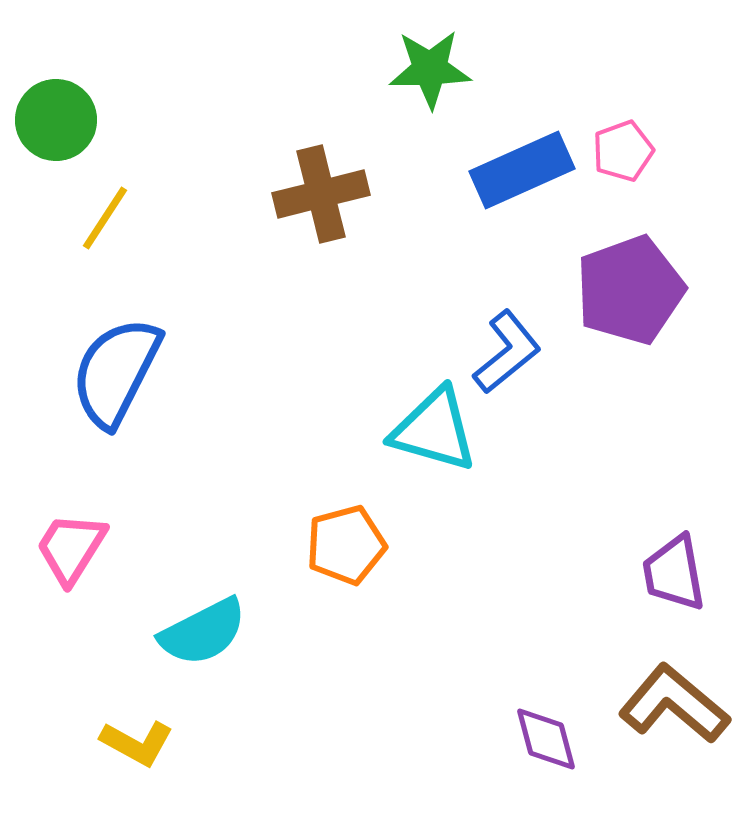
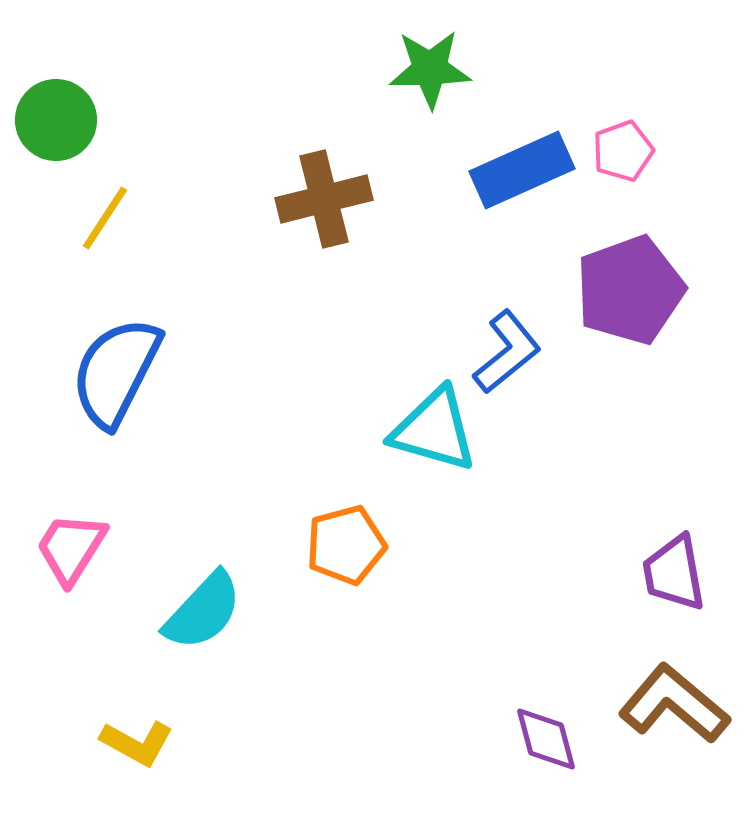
brown cross: moved 3 px right, 5 px down
cyan semicircle: moved 21 px up; rotated 20 degrees counterclockwise
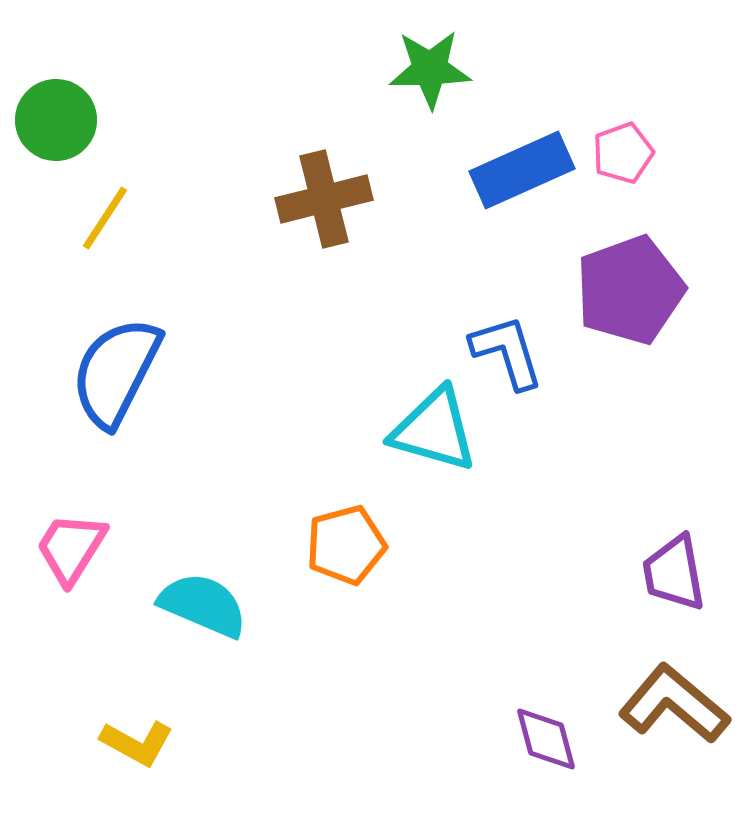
pink pentagon: moved 2 px down
blue L-shape: rotated 68 degrees counterclockwise
cyan semicircle: moved 6 px up; rotated 110 degrees counterclockwise
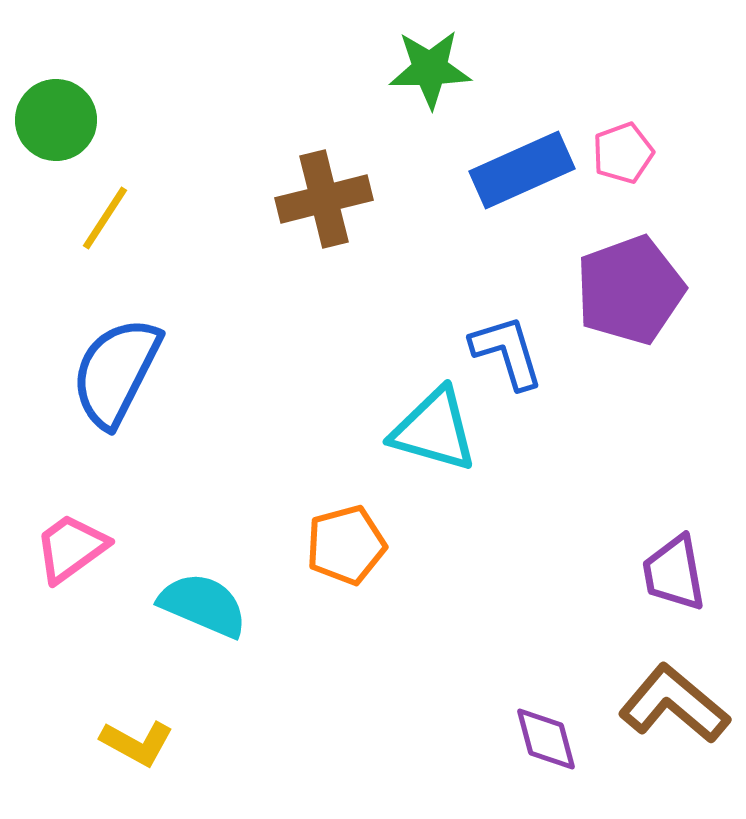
pink trapezoid: rotated 22 degrees clockwise
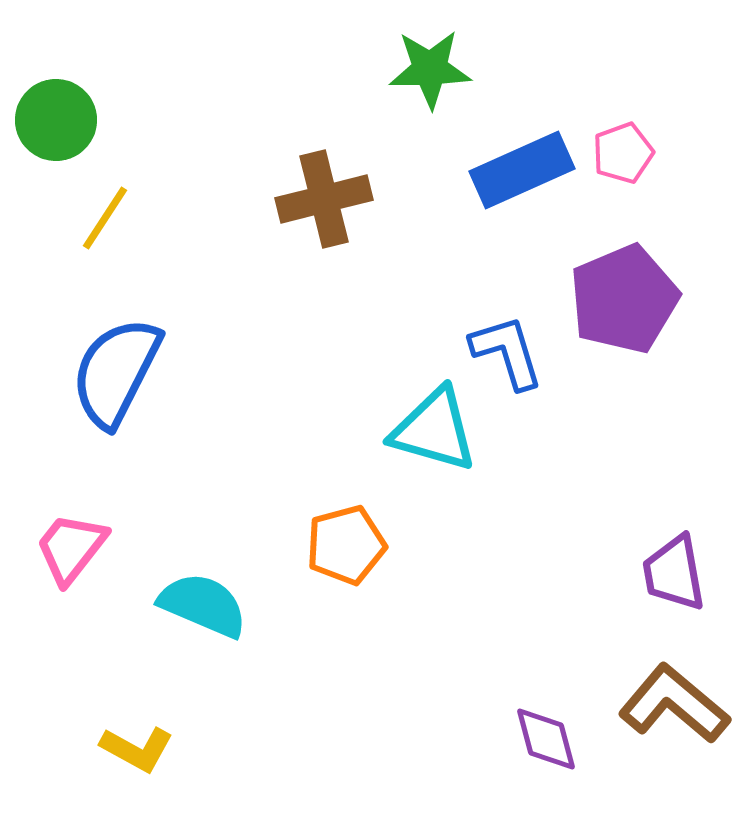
purple pentagon: moved 6 px left, 9 px down; rotated 3 degrees counterclockwise
pink trapezoid: rotated 16 degrees counterclockwise
yellow L-shape: moved 6 px down
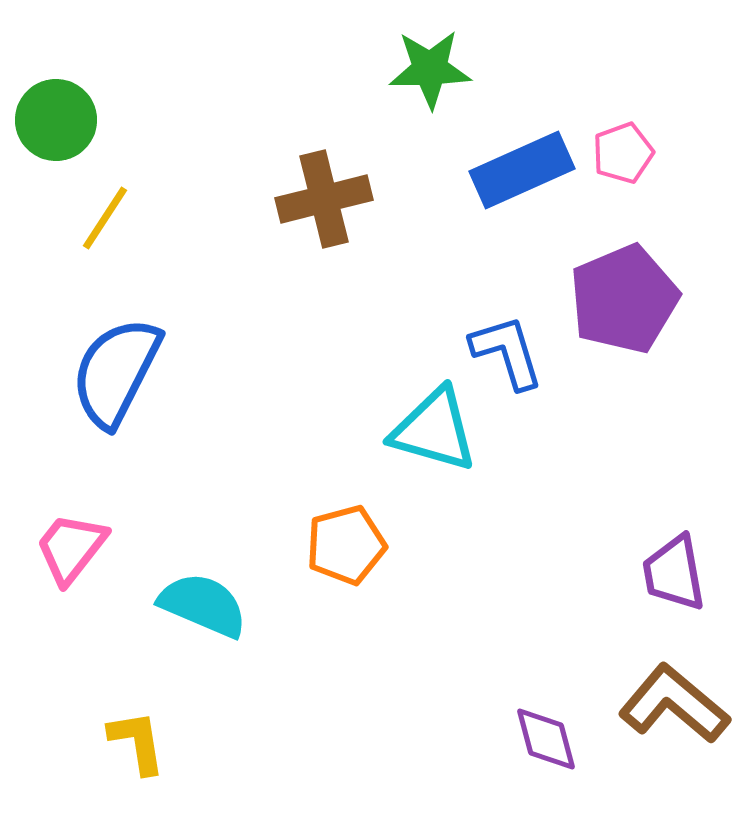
yellow L-shape: moved 7 px up; rotated 128 degrees counterclockwise
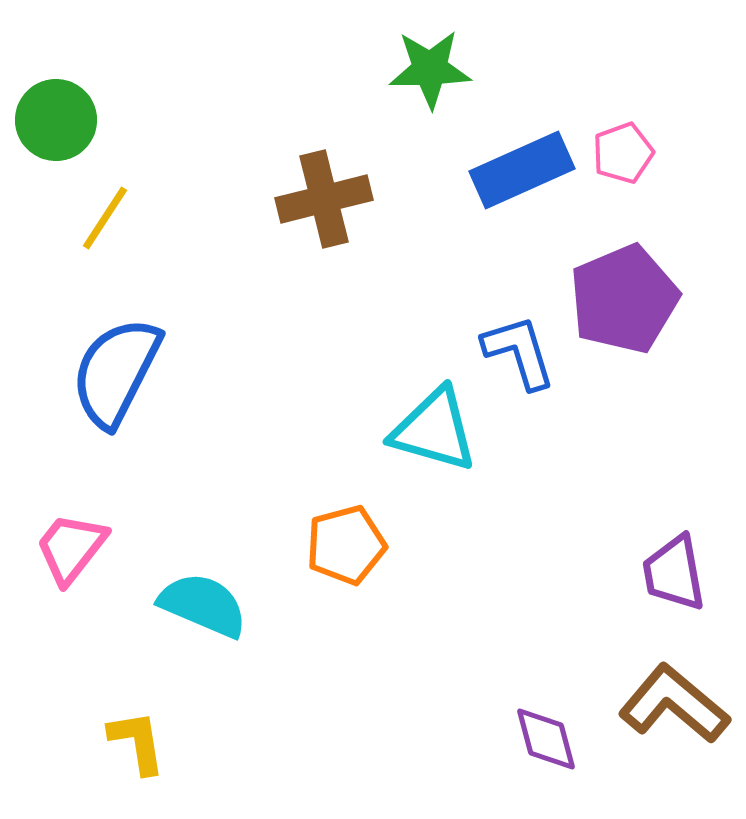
blue L-shape: moved 12 px right
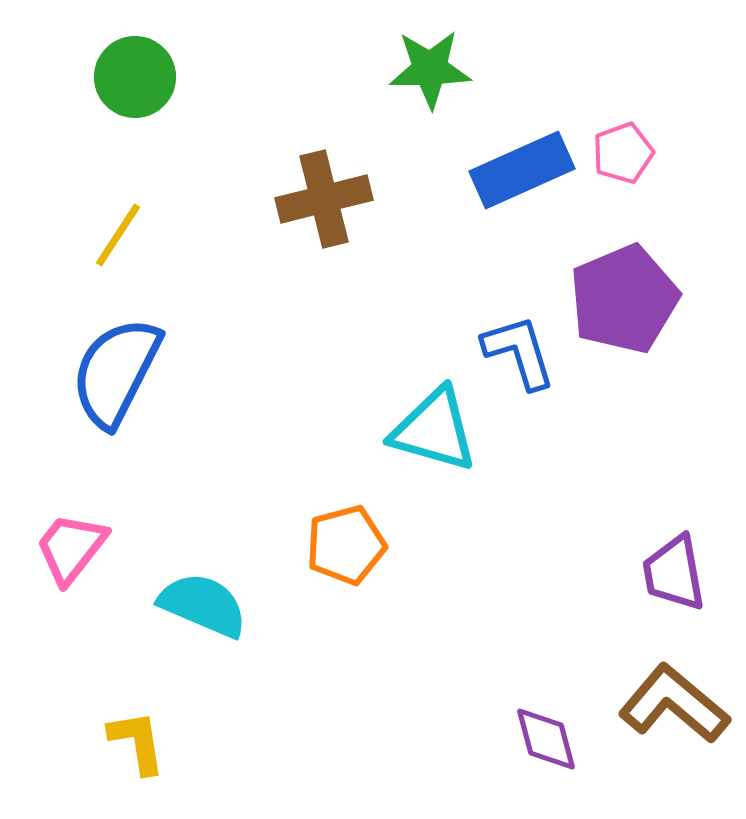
green circle: moved 79 px right, 43 px up
yellow line: moved 13 px right, 17 px down
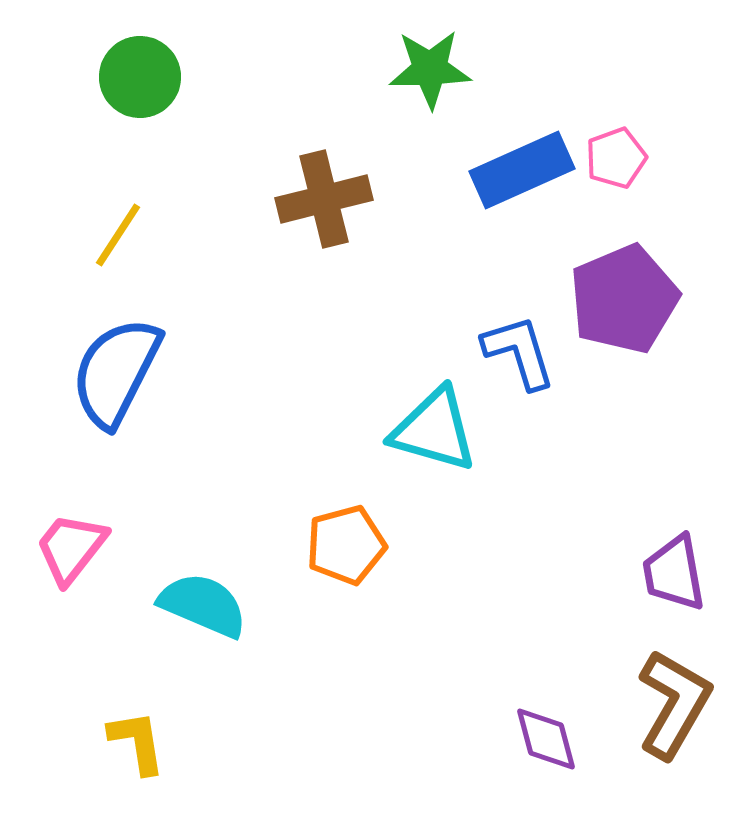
green circle: moved 5 px right
pink pentagon: moved 7 px left, 5 px down
brown L-shape: rotated 80 degrees clockwise
